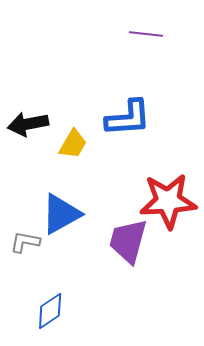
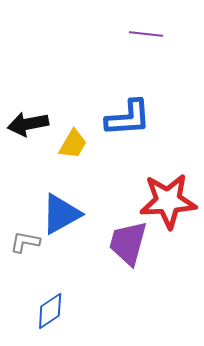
purple trapezoid: moved 2 px down
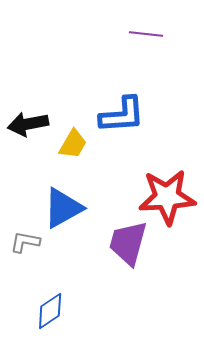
blue L-shape: moved 6 px left, 3 px up
red star: moved 1 px left, 4 px up
blue triangle: moved 2 px right, 6 px up
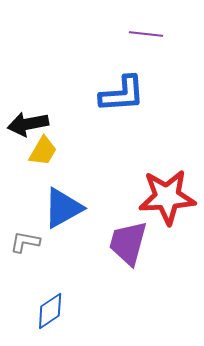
blue L-shape: moved 21 px up
yellow trapezoid: moved 30 px left, 7 px down
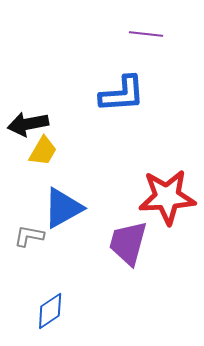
gray L-shape: moved 4 px right, 6 px up
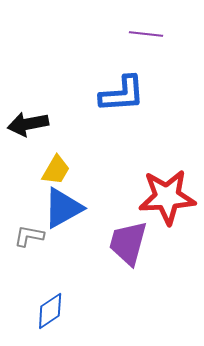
yellow trapezoid: moved 13 px right, 19 px down
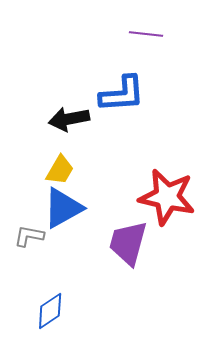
black arrow: moved 41 px right, 5 px up
yellow trapezoid: moved 4 px right
red star: rotated 16 degrees clockwise
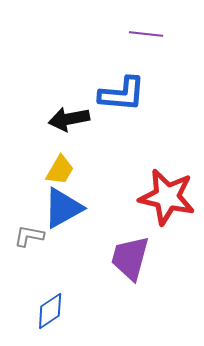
blue L-shape: rotated 9 degrees clockwise
purple trapezoid: moved 2 px right, 15 px down
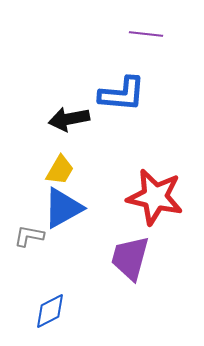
red star: moved 12 px left
blue diamond: rotated 6 degrees clockwise
